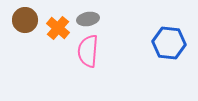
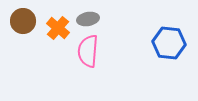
brown circle: moved 2 px left, 1 px down
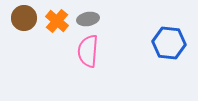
brown circle: moved 1 px right, 3 px up
orange cross: moved 1 px left, 7 px up
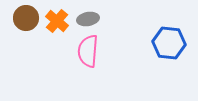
brown circle: moved 2 px right
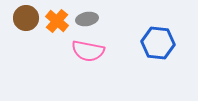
gray ellipse: moved 1 px left
blue hexagon: moved 11 px left
pink semicircle: rotated 84 degrees counterclockwise
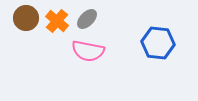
gray ellipse: rotated 35 degrees counterclockwise
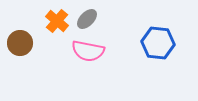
brown circle: moved 6 px left, 25 px down
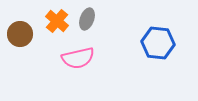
gray ellipse: rotated 25 degrees counterclockwise
brown circle: moved 9 px up
pink semicircle: moved 10 px left, 7 px down; rotated 24 degrees counterclockwise
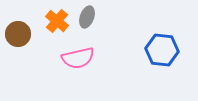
gray ellipse: moved 2 px up
brown circle: moved 2 px left
blue hexagon: moved 4 px right, 7 px down
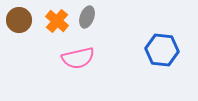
brown circle: moved 1 px right, 14 px up
